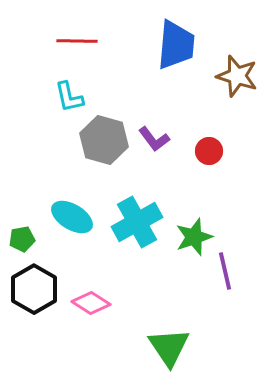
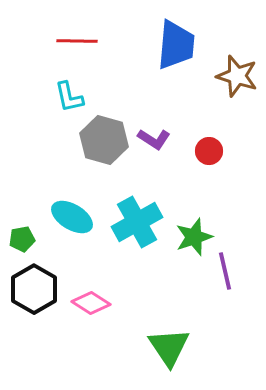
purple L-shape: rotated 20 degrees counterclockwise
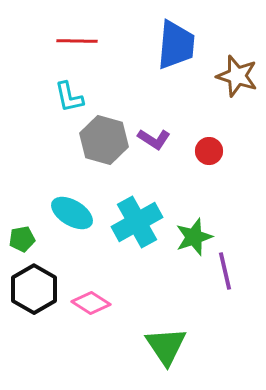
cyan ellipse: moved 4 px up
green triangle: moved 3 px left, 1 px up
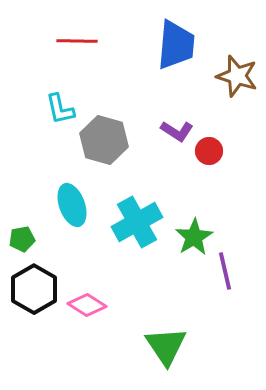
cyan L-shape: moved 9 px left, 12 px down
purple L-shape: moved 23 px right, 8 px up
cyan ellipse: moved 8 px up; rotated 39 degrees clockwise
green star: rotated 12 degrees counterclockwise
pink diamond: moved 4 px left, 2 px down
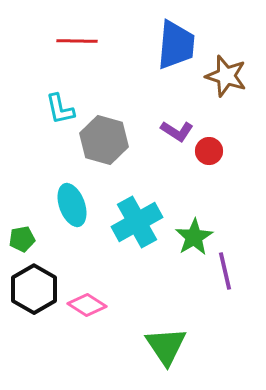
brown star: moved 11 px left
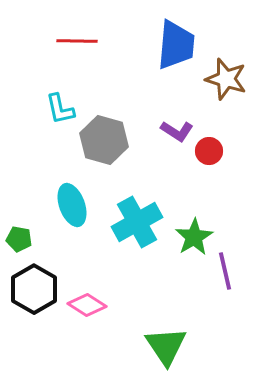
brown star: moved 3 px down
green pentagon: moved 3 px left; rotated 20 degrees clockwise
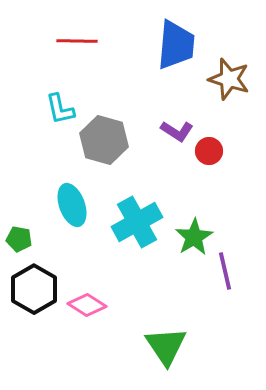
brown star: moved 3 px right
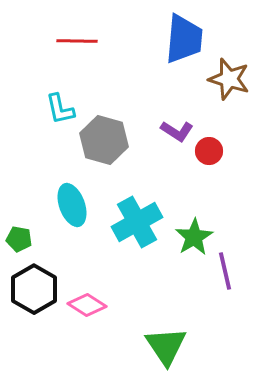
blue trapezoid: moved 8 px right, 6 px up
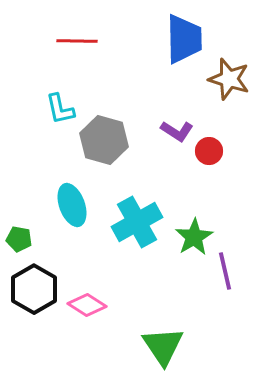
blue trapezoid: rotated 6 degrees counterclockwise
green triangle: moved 3 px left
